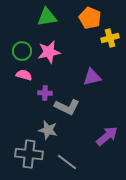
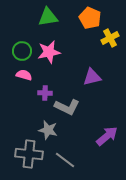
green triangle: moved 1 px right
yellow cross: rotated 12 degrees counterclockwise
gray line: moved 2 px left, 2 px up
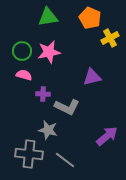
purple cross: moved 2 px left, 1 px down
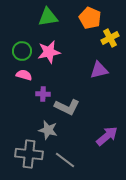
purple triangle: moved 7 px right, 7 px up
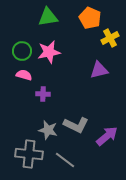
gray L-shape: moved 9 px right, 18 px down
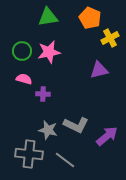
pink semicircle: moved 4 px down
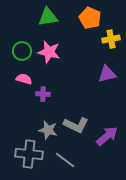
yellow cross: moved 1 px right, 1 px down; rotated 18 degrees clockwise
pink star: rotated 25 degrees clockwise
purple triangle: moved 8 px right, 4 px down
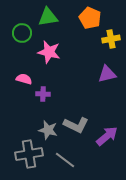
green circle: moved 18 px up
gray cross: rotated 16 degrees counterclockwise
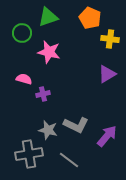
green triangle: rotated 10 degrees counterclockwise
yellow cross: moved 1 px left; rotated 18 degrees clockwise
purple triangle: rotated 18 degrees counterclockwise
purple cross: rotated 16 degrees counterclockwise
purple arrow: rotated 10 degrees counterclockwise
gray line: moved 4 px right
